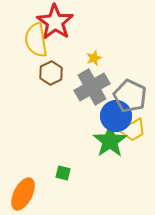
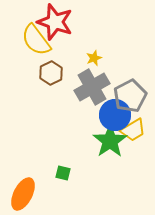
red star: rotated 15 degrees counterclockwise
yellow semicircle: rotated 28 degrees counterclockwise
gray pentagon: rotated 20 degrees clockwise
blue circle: moved 1 px left, 1 px up
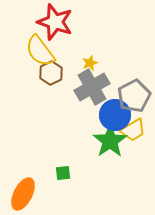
yellow semicircle: moved 4 px right, 11 px down
yellow star: moved 4 px left, 5 px down
gray pentagon: moved 4 px right
green square: rotated 21 degrees counterclockwise
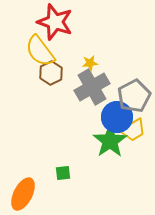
yellow star: rotated 14 degrees clockwise
blue circle: moved 2 px right, 2 px down
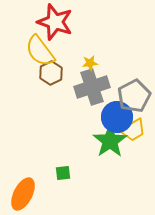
gray cross: rotated 12 degrees clockwise
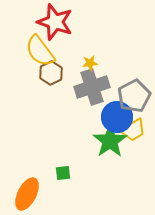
orange ellipse: moved 4 px right
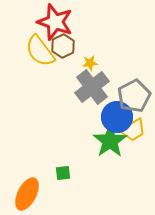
brown hexagon: moved 12 px right, 27 px up
gray cross: rotated 20 degrees counterclockwise
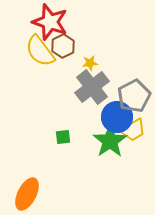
red star: moved 5 px left
green square: moved 36 px up
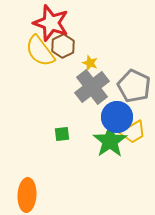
red star: moved 1 px right, 1 px down
yellow star: rotated 28 degrees clockwise
gray pentagon: moved 10 px up; rotated 20 degrees counterclockwise
yellow trapezoid: moved 2 px down
green square: moved 1 px left, 3 px up
orange ellipse: moved 1 px down; rotated 24 degrees counterclockwise
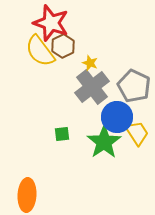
yellow trapezoid: moved 4 px right, 1 px down; rotated 92 degrees counterclockwise
green star: moved 6 px left, 1 px down
